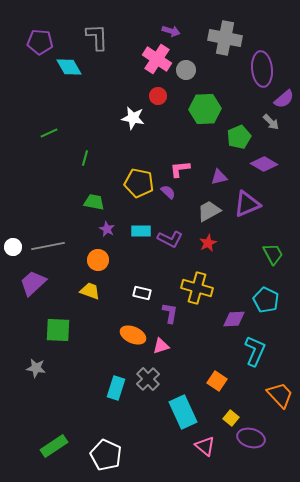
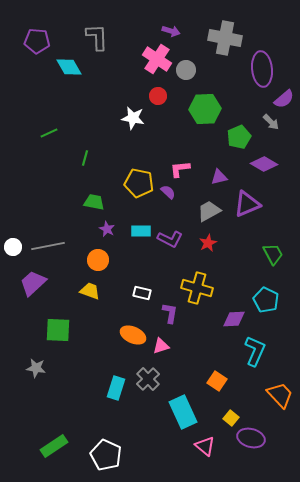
purple pentagon at (40, 42): moved 3 px left, 1 px up
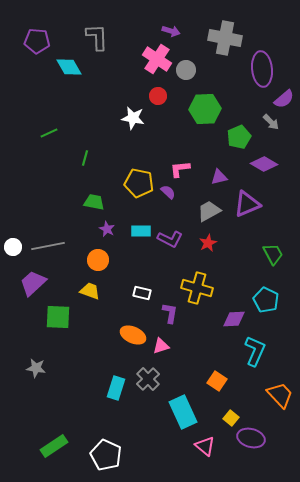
green square at (58, 330): moved 13 px up
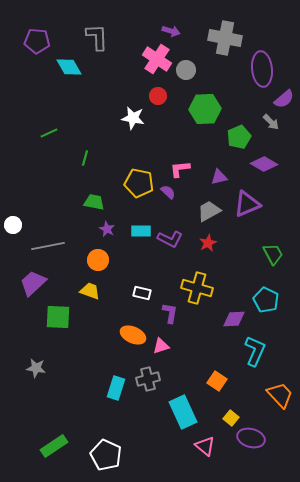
white circle at (13, 247): moved 22 px up
gray cross at (148, 379): rotated 30 degrees clockwise
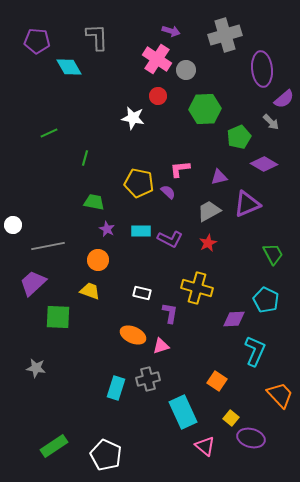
gray cross at (225, 38): moved 3 px up; rotated 28 degrees counterclockwise
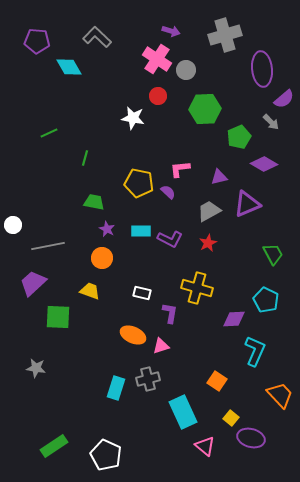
gray L-shape at (97, 37): rotated 44 degrees counterclockwise
orange circle at (98, 260): moved 4 px right, 2 px up
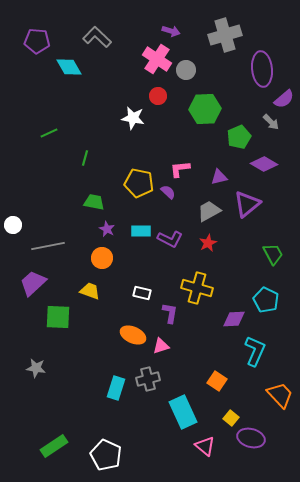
purple triangle at (247, 204): rotated 16 degrees counterclockwise
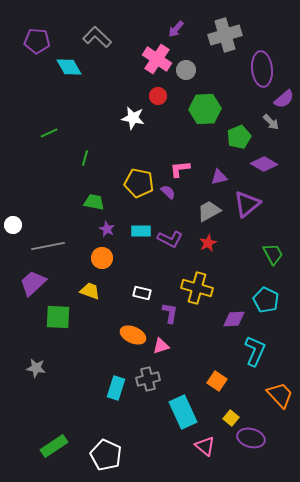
purple arrow at (171, 31): moved 5 px right, 2 px up; rotated 114 degrees clockwise
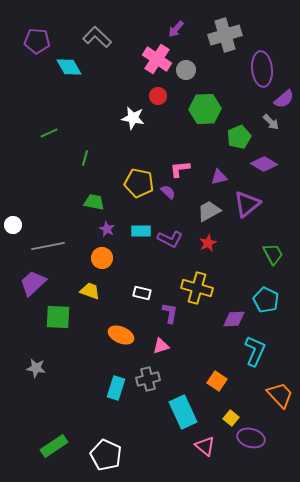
orange ellipse at (133, 335): moved 12 px left
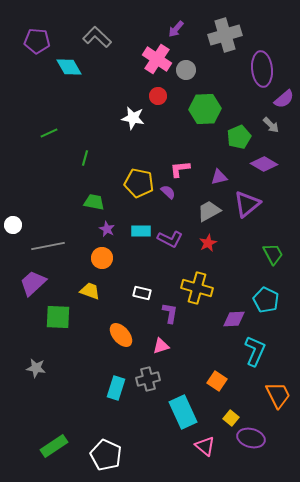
gray arrow at (271, 122): moved 3 px down
orange ellipse at (121, 335): rotated 25 degrees clockwise
orange trapezoid at (280, 395): moved 2 px left; rotated 16 degrees clockwise
